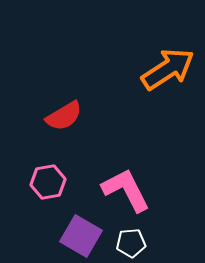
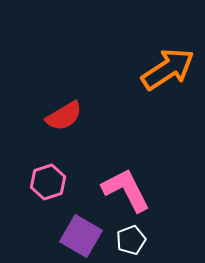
pink hexagon: rotated 8 degrees counterclockwise
white pentagon: moved 3 px up; rotated 16 degrees counterclockwise
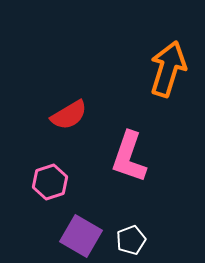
orange arrow: rotated 40 degrees counterclockwise
red semicircle: moved 5 px right, 1 px up
pink hexagon: moved 2 px right
pink L-shape: moved 3 px right, 33 px up; rotated 134 degrees counterclockwise
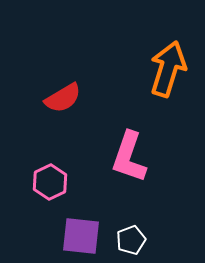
red semicircle: moved 6 px left, 17 px up
pink hexagon: rotated 8 degrees counterclockwise
purple square: rotated 24 degrees counterclockwise
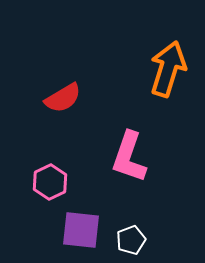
purple square: moved 6 px up
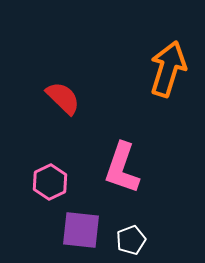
red semicircle: rotated 105 degrees counterclockwise
pink L-shape: moved 7 px left, 11 px down
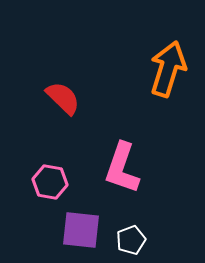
pink hexagon: rotated 24 degrees counterclockwise
